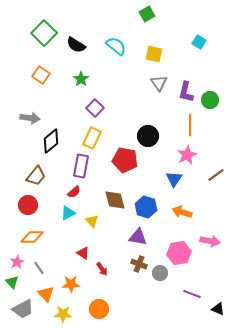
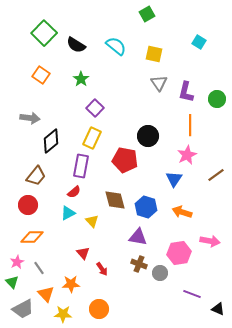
green circle at (210, 100): moved 7 px right, 1 px up
red triangle at (83, 253): rotated 16 degrees clockwise
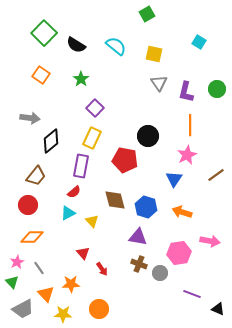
green circle at (217, 99): moved 10 px up
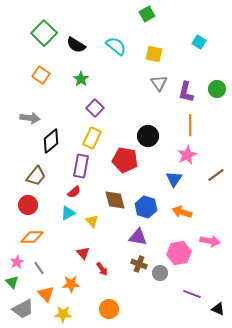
orange circle at (99, 309): moved 10 px right
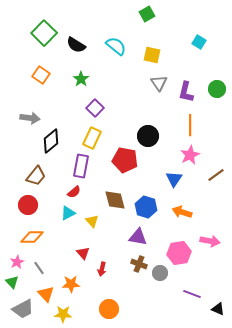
yellow square at (154, 54): moved 2 px left, 1 px down
pink star at (187, 155): moved 3 px right
red arrow at (102, 269): rotated 48 degrees clockwise
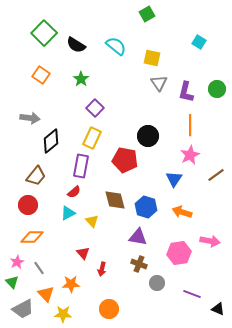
yellow square at (152, 55): moved 3 px down
gray circle at (160, 273): moved 3 px left, 10 px down
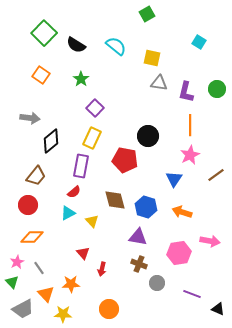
gray triangle at (159, 83): rotated 48 degrees counterclockwise
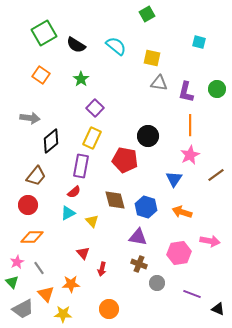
green square at (44, 33): rotated 15 degrees clockwise
cyan square at (199, 42): rotated 16 degrees counterclockwise
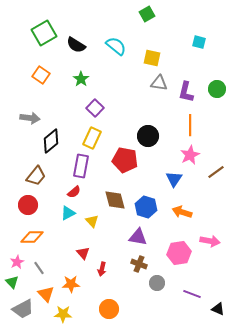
brown line at (216, 175): moved 3 px up
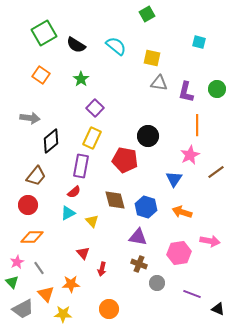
orange line at (190, 125): moved 7 px right
